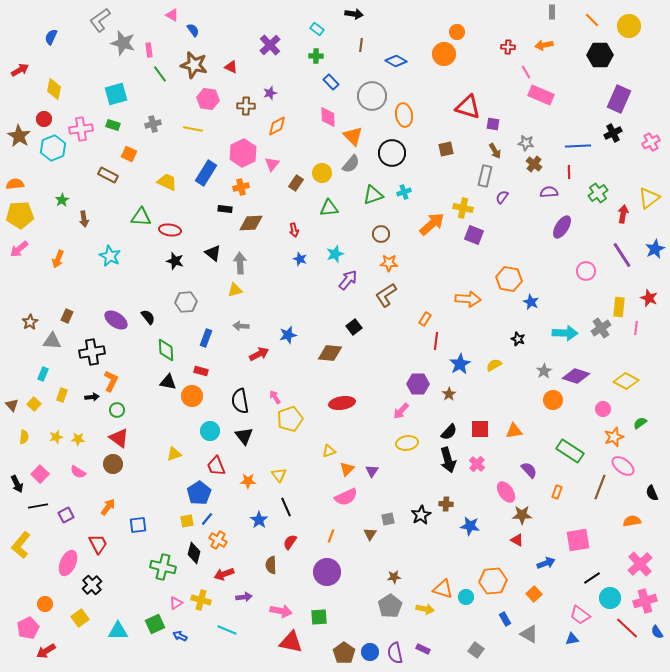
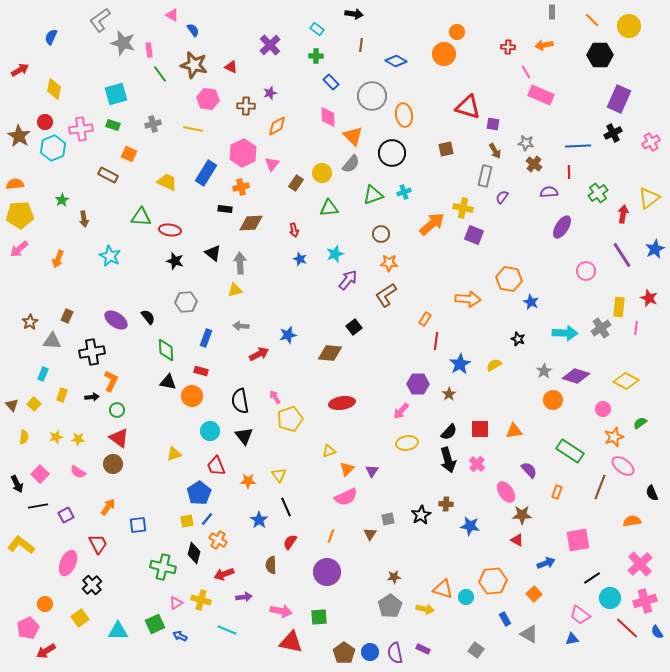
red circle at (44, 119): moved 1 px right, 3 px down
yellow L-shape at (21, 545): rotated 88 degrees clockwise
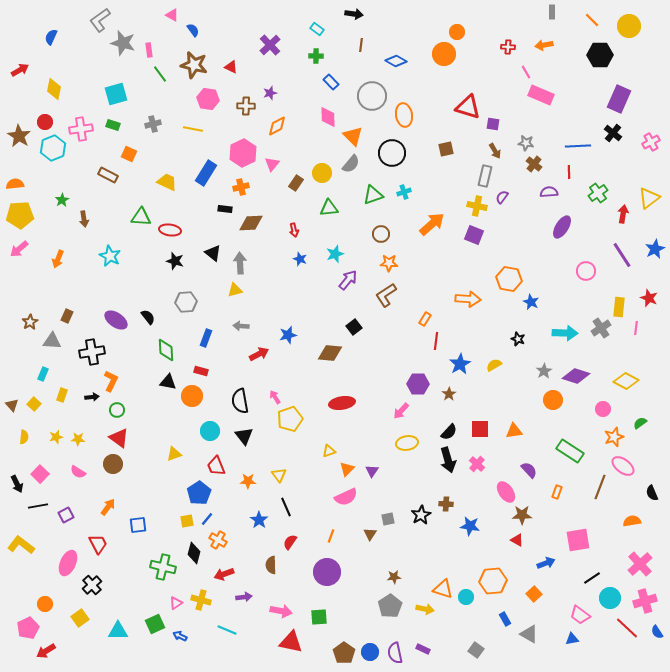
black cross at (613, 133): rotated 24 degrees counterclockwise
yellow cross at (463, 208): moved 14 px right, 2 px up
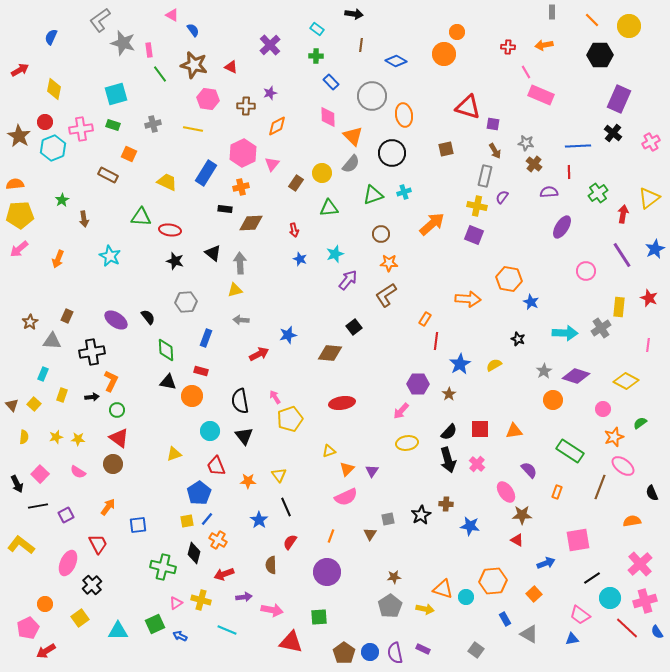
gray arrow at (241, 326): moved 6 px up
pink line at (636, 328): moved 12 px right, 17 px down
pink arrow at (281, 611): moved 9 px left, 1 px up
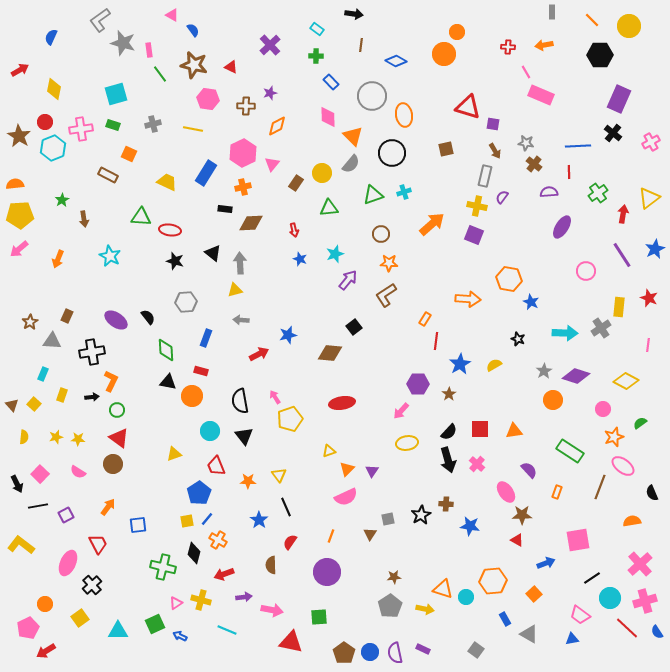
orange cross at (241, 187): moved 2 px right
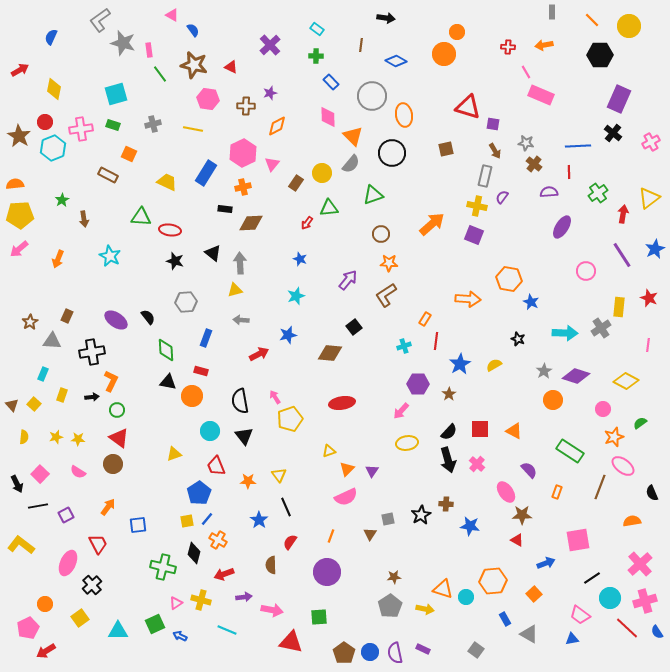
black arrow at (354, 14): moved 32 px right, 4 px down
cyan cross at (404, 192): moved 154 px down
red arrow at (294, 230): moved 13 px right, 7 px up; rotated 48 degrees clockwise
cyan star at (335, 254): moved 39 px left, 42 px down
orange triangle at (514, 431): rotated 36 degrees clockwise
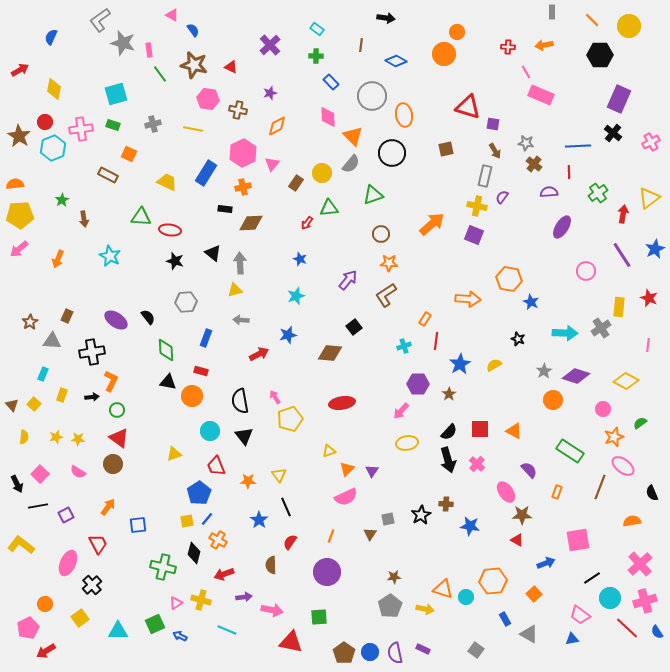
brown cross at (246, 106): moved 8 px left, 4 px down; rotated 12 degrees clockwise
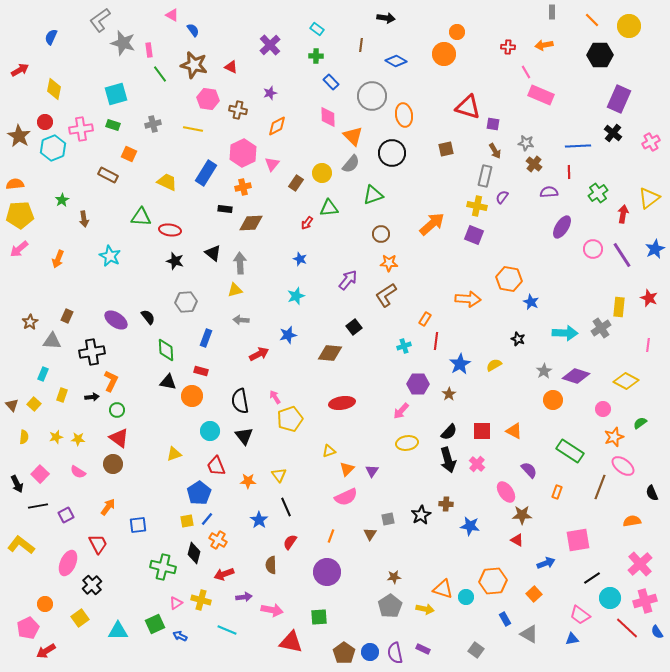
pink circle at (586, 271): moved 7 px right, 22 px up
red square at (480, 429): moved 2 px right, 2 px down
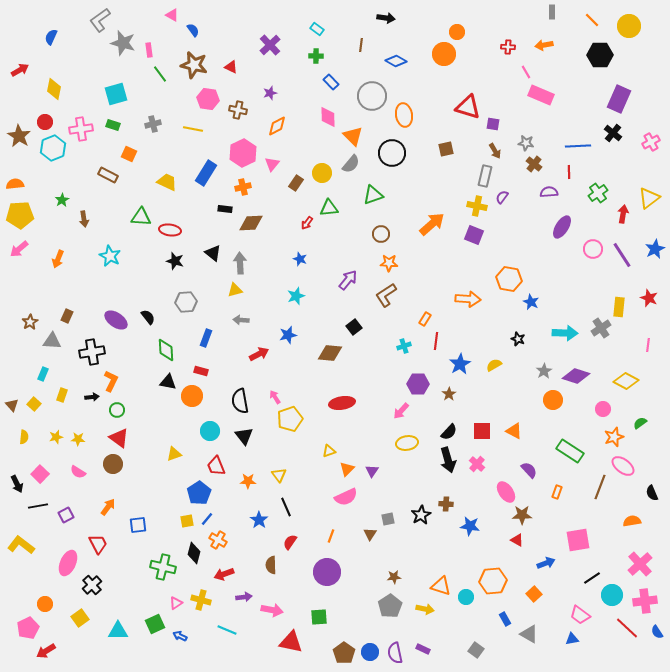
orange triangle at (443, 589): moved 2 px left, 3 px up
cyan circle at (610, 598): moved 2 px right, 3 px up
pink cross at (645, 601): rotated 10 degrees clockwise
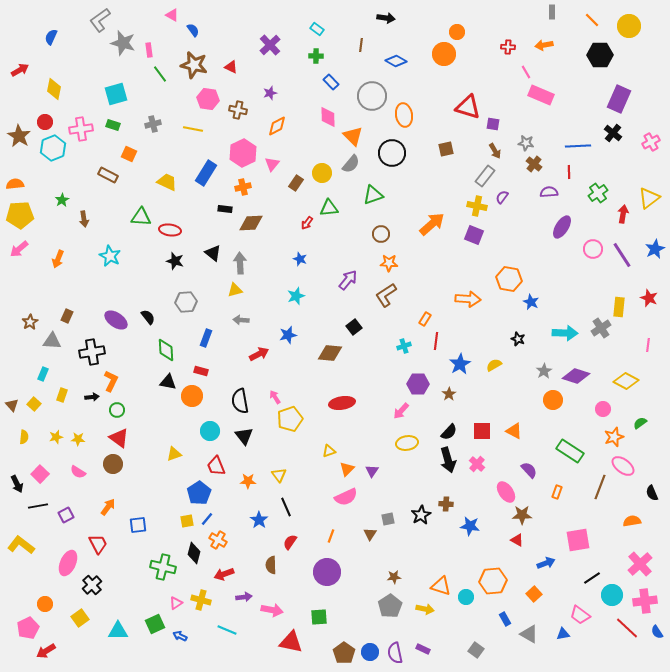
gray rectangle at (485, 176): rotated 25 degrees clockwise
blue triangle at (572, 639): moved 9 px left, 5 px up
